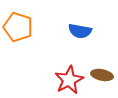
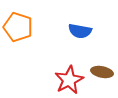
brown ellipse: moved 3 px up
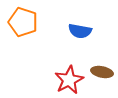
orange pentagon: moved 5 px right, 5 px up
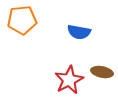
orange pentagon: moved 1 px left, 2 px up; rotated 24 degrees counterclockwise
blue semicircle: moved 1 px left, 1 px down
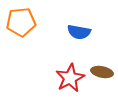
orange pentagon: moved 1 px left, 2 px down
red star: moved 1 px right, 2 px up
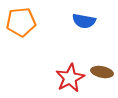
blue semicircle: moved 5 px right, 11 px up
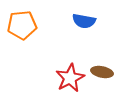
orange pentagon: moved 1 px right, 3 px down
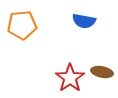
red star: rotated 8 degrees counterclockwise
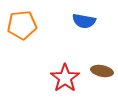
brown ellipse: moved 1 px up
red star: moved 5 px left
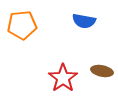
red star: moved 2 px left
